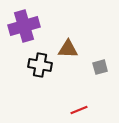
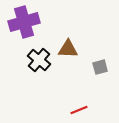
purple cross: moved 4 px up
black cross: moved 1 px left, 5 px up; rotated 30 degrees clockwise
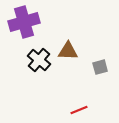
brown triangle: moved 2 px down
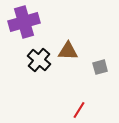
red line: rotated 36 degrees counterclockwise
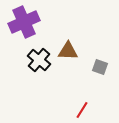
purple cross: rotated 8 degrees counterclockwise
gray square: rotated 35 degrees clockwise
red line: moved 3 px right
